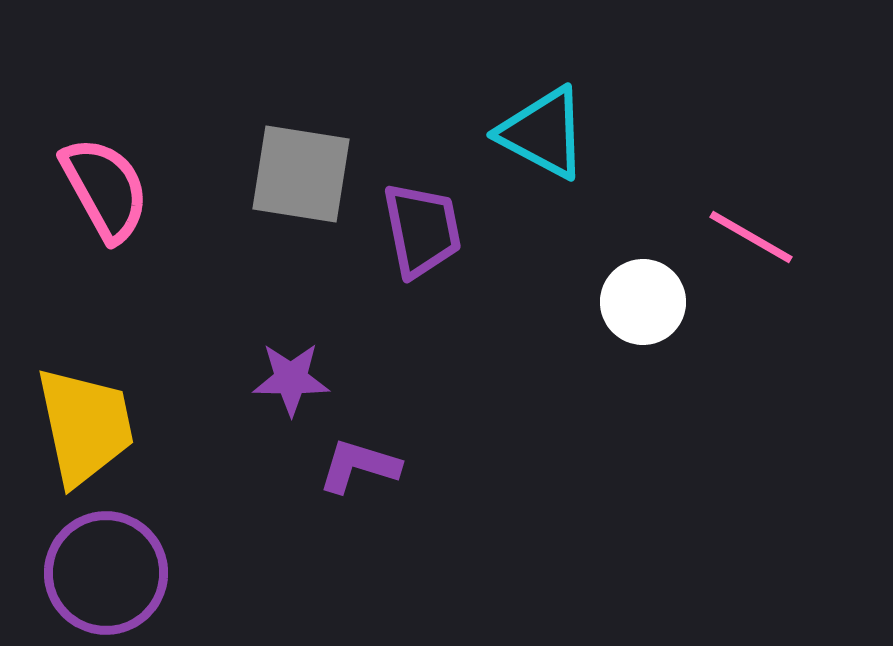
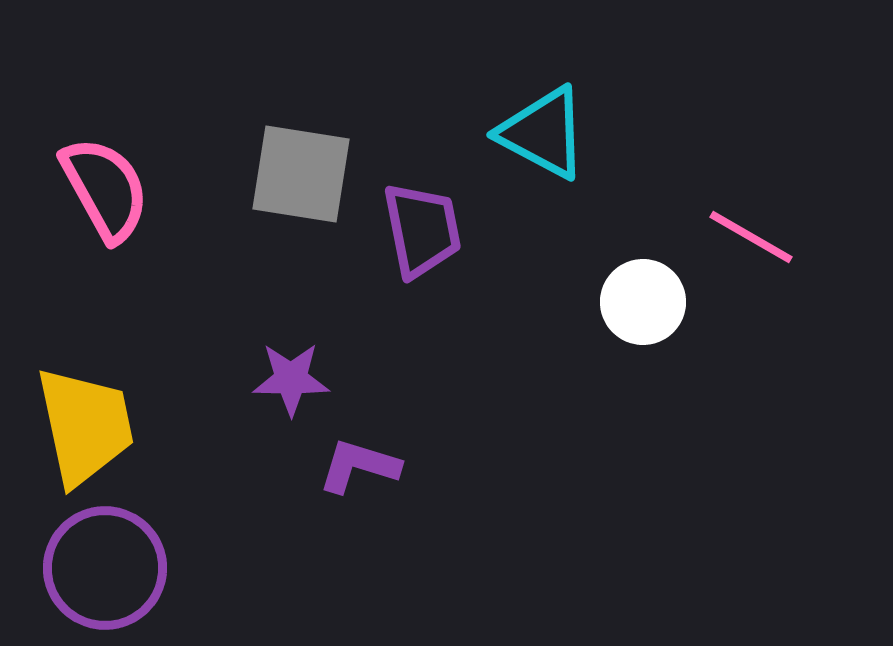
purple circle: moved 1 px left, 5 px up
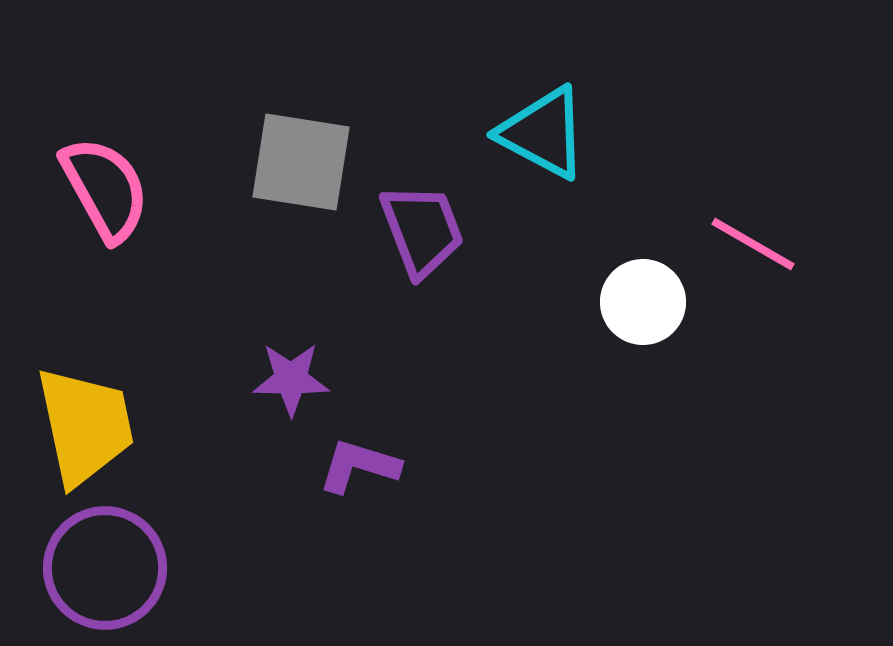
gray square: moved 12 px up
purple trapezoid: rotated 10 degrees counterclockwise
pink line: moved 2 px right, 7 px down
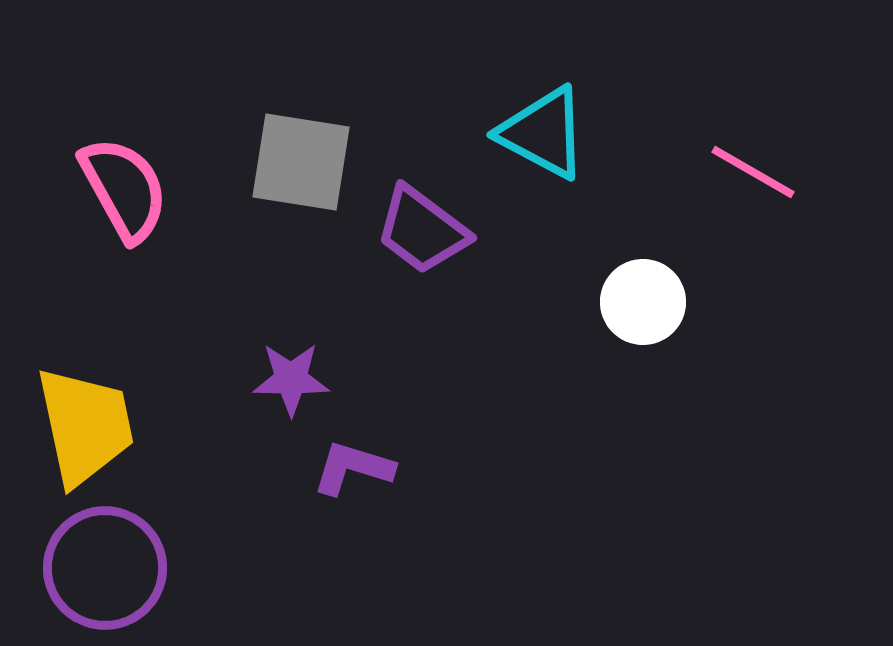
pink semicircle: moved 19 px right
purple trapezoid: rotated 148 degrees clockwise
pink line: moved 72 px up
purple L-shape: moved 6 px left, 2 px down
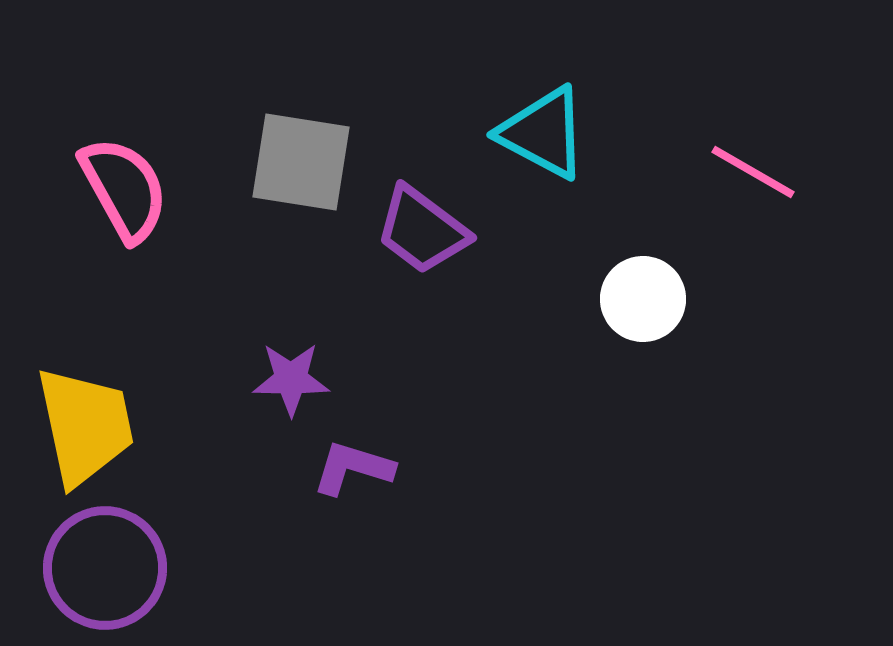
white circle: moved 3 px up
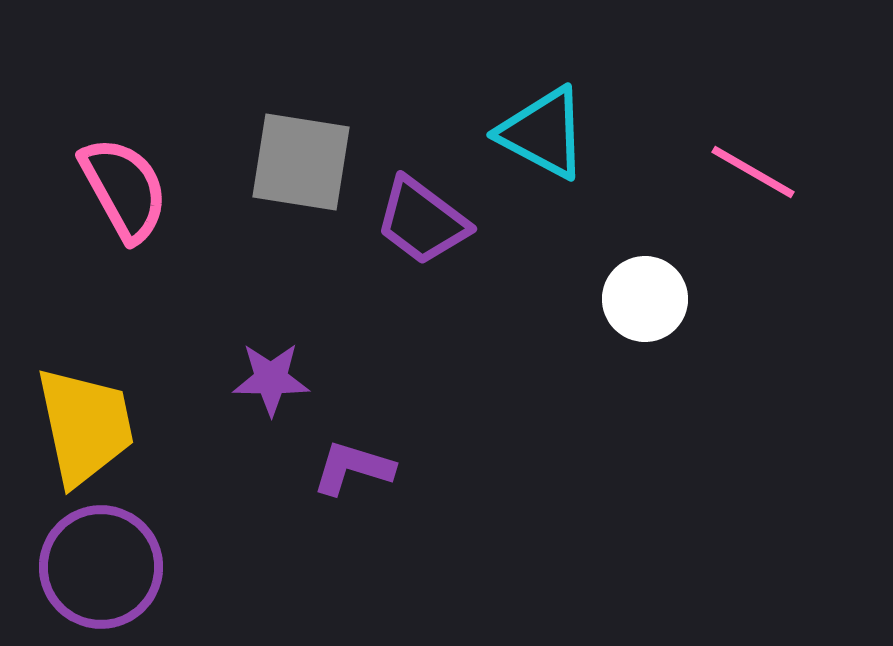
purple trapezoid: moved 9 px up
white circle: moved 2 px right
purple star: moved 20 px left
purple circle: moved 4 px left, 1 px up
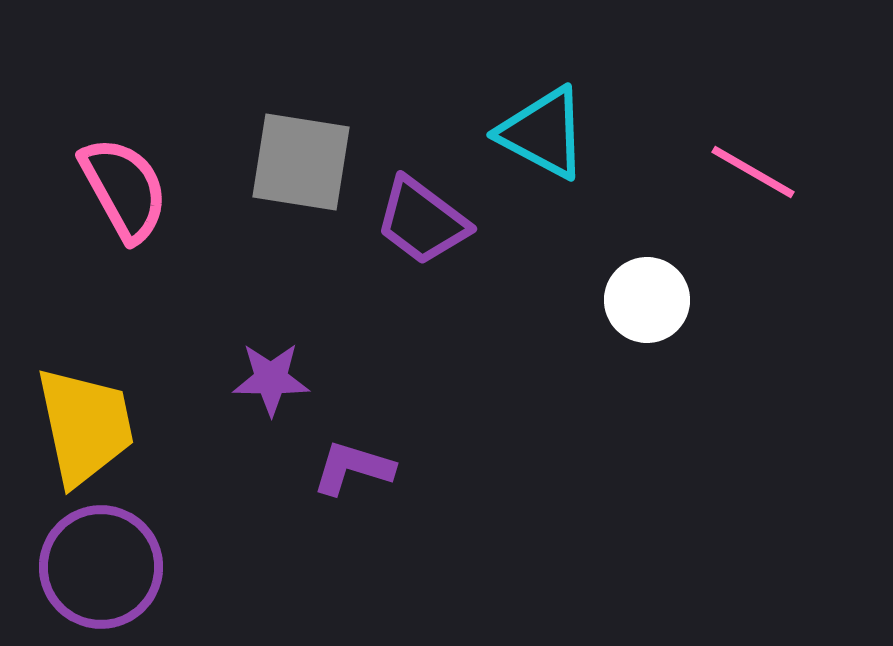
white circle: moved 2 px right, 1 px down
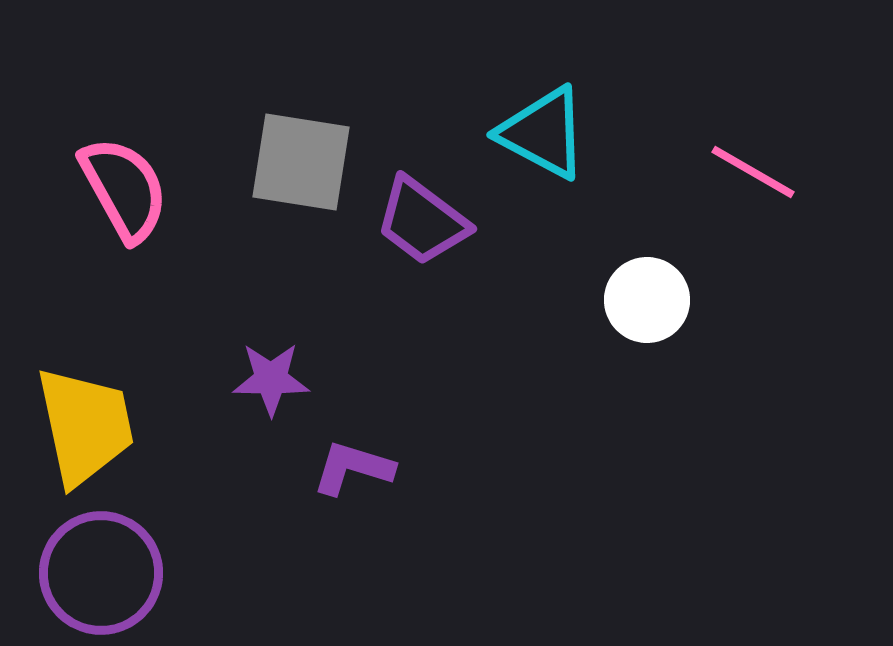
purple circle: moved 6 px down
